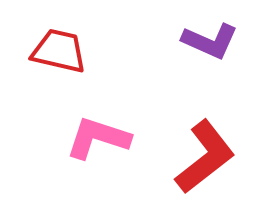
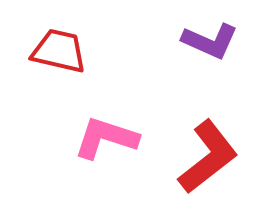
pink L-shape: moved 8 px right
red L-shape: moved 3 px right
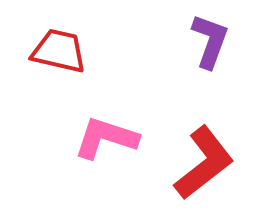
purple L-shape: rotated 94 degrees counterclockwise
red L-shape: moved 4 px left, 6 px down
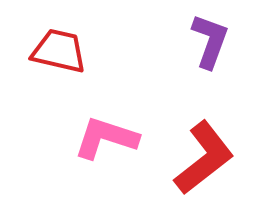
red L-shape: moved 5 px up
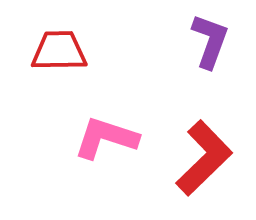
red trapezoid: rotated 14 degrees counterclockwise
red L-shape: rotated 6 degrees counterclockwise
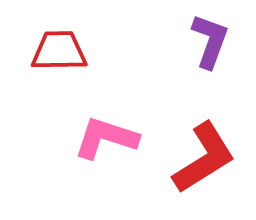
red L-shape: rotated 12 degrees clockwise
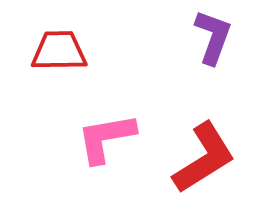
purple L-shape: moved 3 px right, 4 px up
pink L-shape: rotated 28 degrees counterclockwise
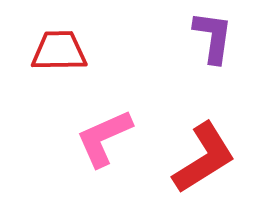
purple L-shape: rotated 12 degrees counterclockwise
pink L-shape: moved 2 px left; rotated 14 degrees counterclockwise
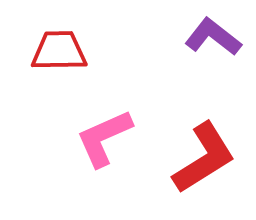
purple L-shape: rotated 60 degrees counterclockwise
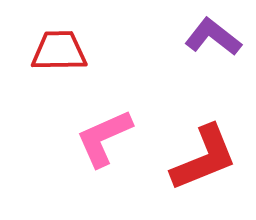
red L-shape: rotated 10 degrees clockwise
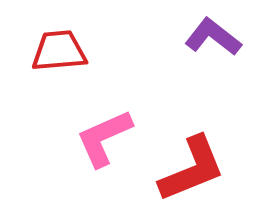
red trapezoid: rotated 4 degrees counterclockwise
red L-shape: moved 12 px left, 11 px down
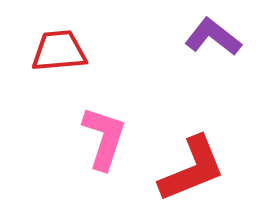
pink L-shape: rotated 132 degrees clockwise
